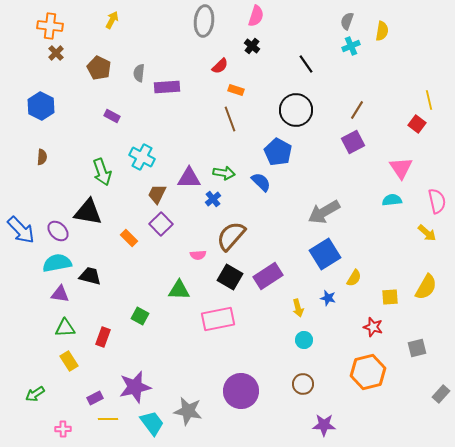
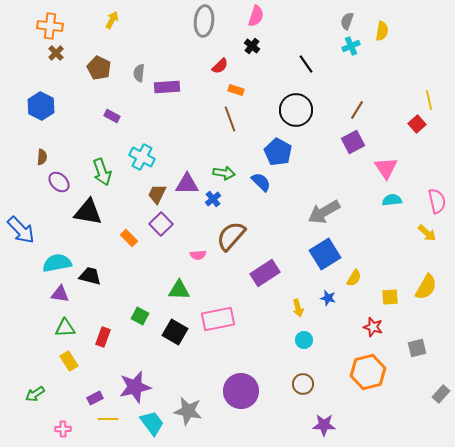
red square at (417, 124): rotated 12 degrees clockwise
pink triangle at (401, 168): moved 15 px left
purple triangle at (189, 178): moved 2 px left, 6 px down
purple ellipse at (58, 231): moved 1 px right, 49 px up
purple rectangle at (268, 276): moved 3 px left, 3 px up
black square at (230, 277): moved 55 px left, 55 px down
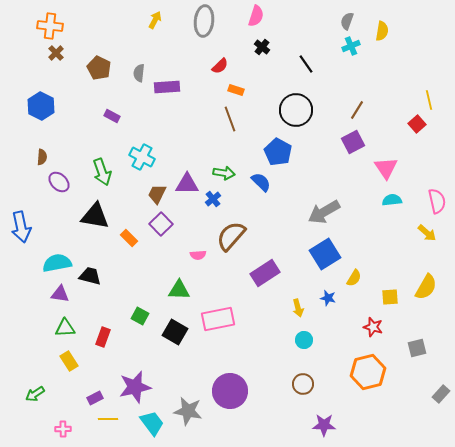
yellow arrow at (112, 20): moved 43 px right
black cross at (252, 46): moved 10 px right, 1 px down
black triangle at (88, 212): moved 7 px right, 4 px down
blue arrow at (21, 230): moved 3 px up; rotated 32 degrees clockwise
purple circle at (241, 391): moved 11 px left
